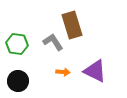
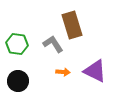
gray L-shape: moved 2 px down
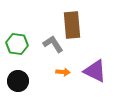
brown rectangle: rotated 12 degrees clockwise
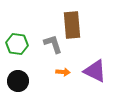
gray L-shape: rotated 15 degrees clockwise
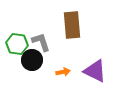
gray L-shape: moved 12 px left, 2 px up
orange arrow: rotated 16 degrees counterclockwise
black circle: moved 14 px right, 21 px up
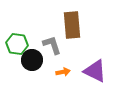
gray L-shape: moved 11 px right, 3 px down
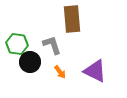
brown rectangle: moved 6 px up
black circle: moved 2 px left, 2 px down
orange arrow: moved 3 px left; rotated 64 degrees clockwise
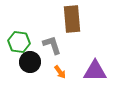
green hexagon: moved 2 px right, 2 px up
purple triangle: rotated 25 degrees counterclockwise
